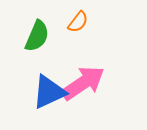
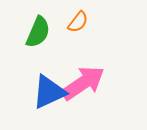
green semicircle: moved 1 px right, 4 px up
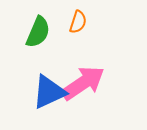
orange semicircle: rotated 20 degrees counterclockwise
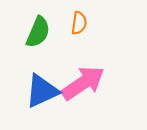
orange semicircle: moved 1 px right, 1 px down; rotated 10 degrees counterclockwise
blue triangle: moved 7 px left, 1 px up
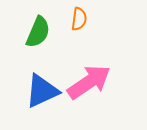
orange semicircle: moved 4 px up
pink arrow: moved 6 px right, 1 px up
